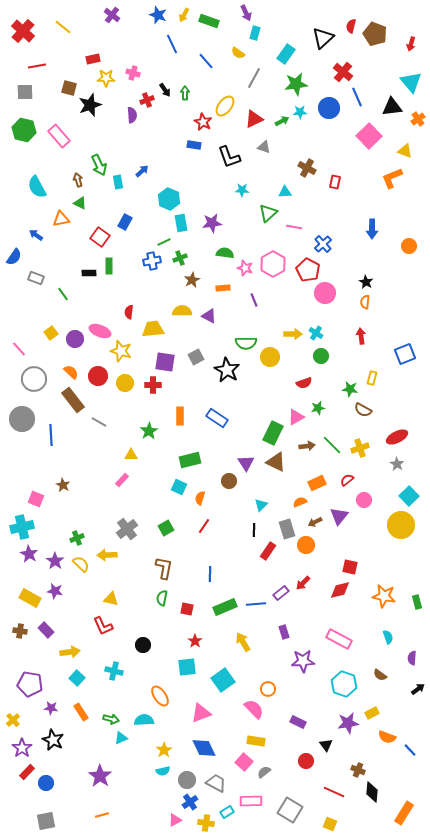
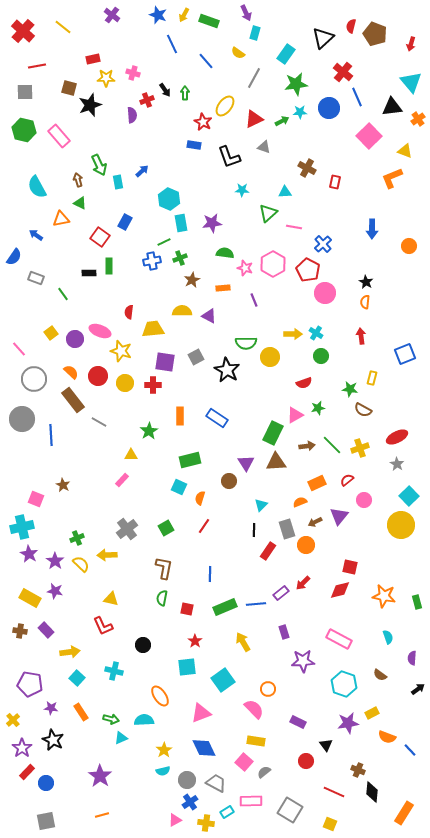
pink triangle at (296, 417): moved 1 px left, 2 px up
brown triangle at (276, 462): rotated 30 degrees counterclockwise
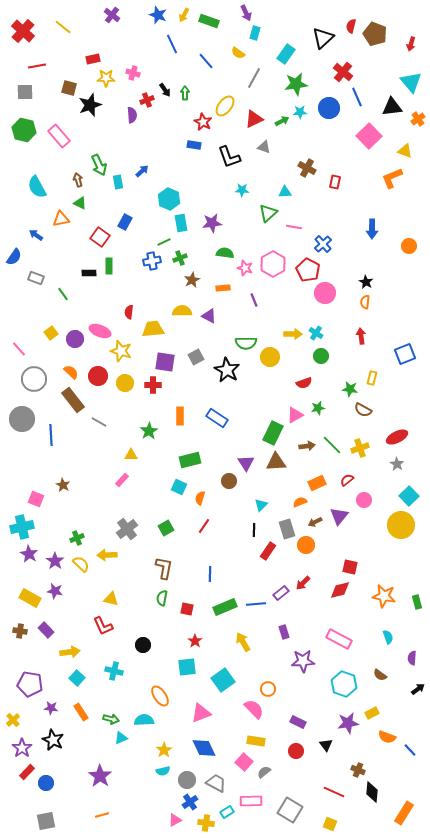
red circle at (306, 761): moved 10 px left, 10 px up
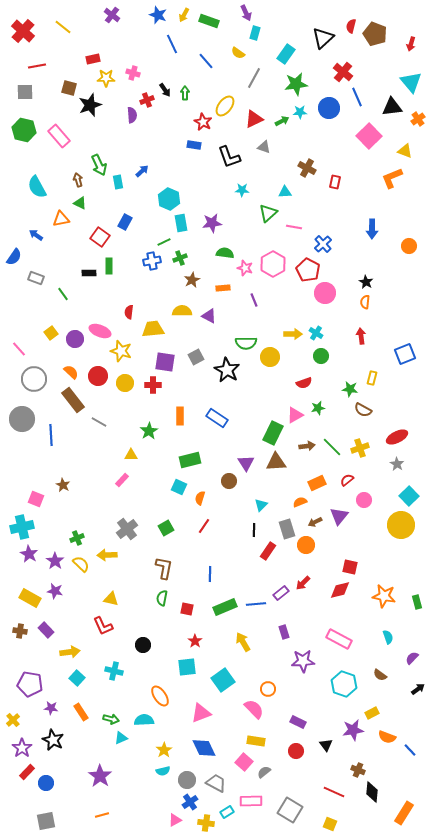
green line at (332, 445): moved 2 px down
purple semicircle at (412, 658): rotated 40 degrees clockwise
purple star at (348, 723): moved 5 px right, 7 px down
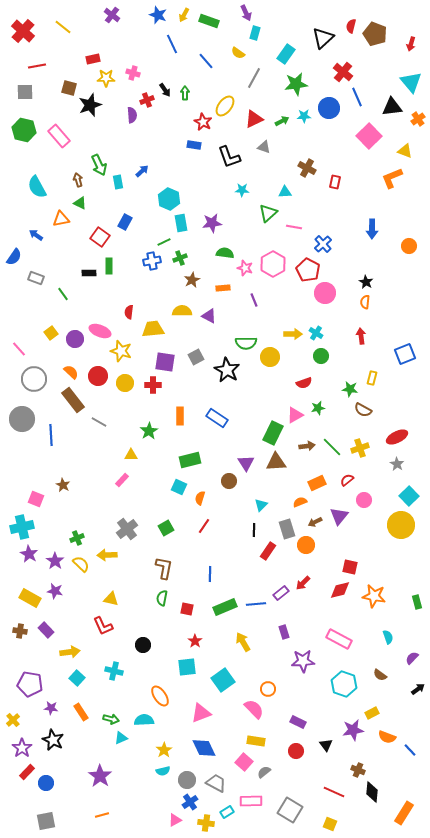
cyan star at (300, 112): moved 4 px right, 4 px down
orange star at (384, 596): moved 10 px left
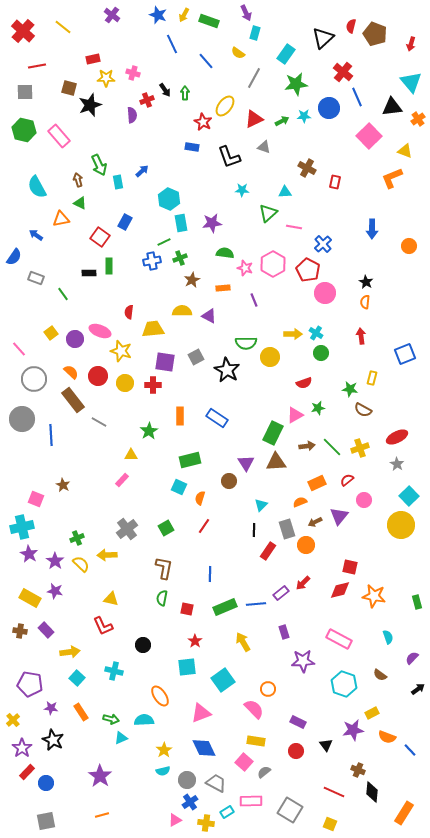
blue rectangle at (194, 145): moved 2 px left, 2 px down
green circle at (321, 356): moved 3 px up
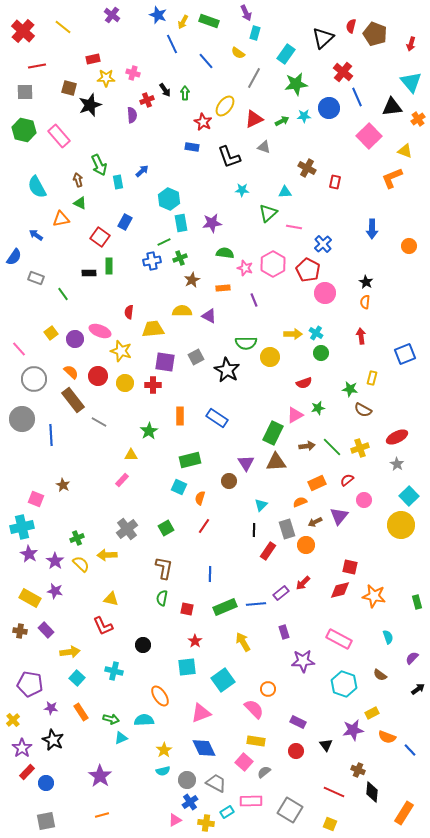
yellow arrow at (184, 15): moved 1 px left, 7 px down
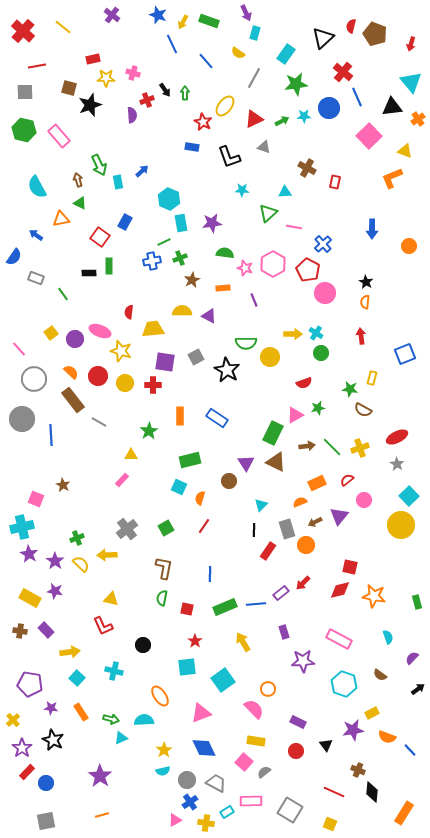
brown triangle at (276, 462): rotated 30 degrees clockwise
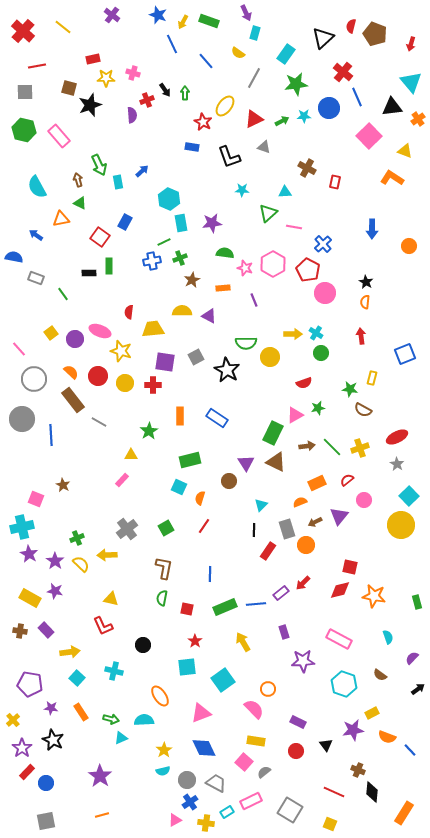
orange L-shape at (392, 178): rotated 55 degrees clockwise
blue semicircle at (14, 257): rotated 114 degrees counterclockwise
pink rectangle at (251, 801): rotated 25 degrees counterclockwise
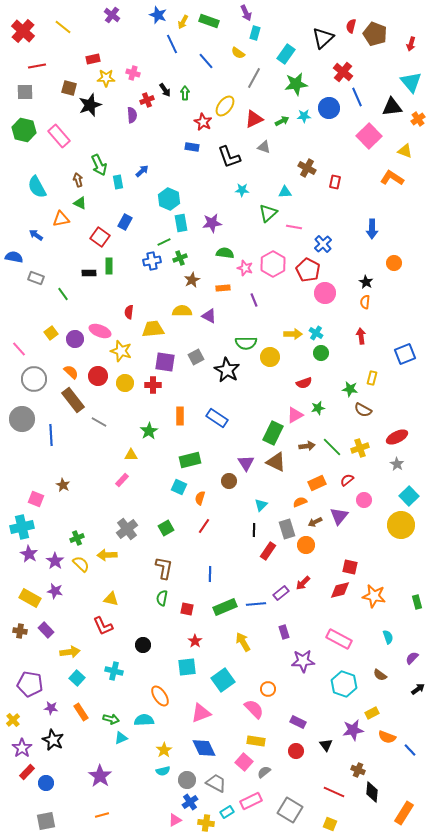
orange circle at (409, 246): moved 15 px left, 17 px down
